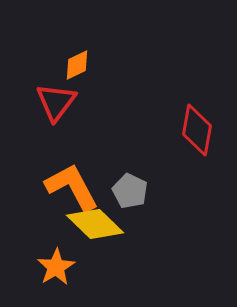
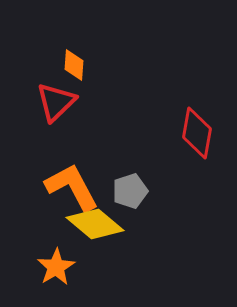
orange diamond: moved 3 px left; rotated 60 degrees counterclockwise
red triangle: rotated 9 degrees clockwise
red diamond: moved 3 px down
gray pentagon: rotated 28 degrees clockwise
yellow diamond: rotated 4 degrees counterclockwise
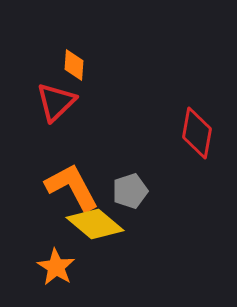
orange star: rotated 9 degrees counterclockwise
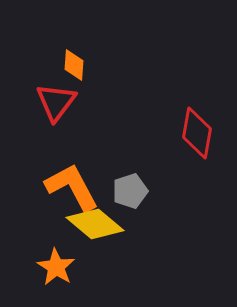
red triangle: rotated 9 degrees counterclockwise
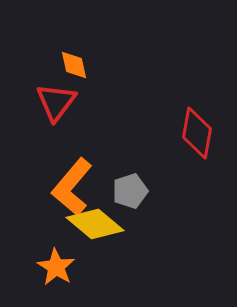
orange diamond: rotated 16 degrees counterclockwise
orange L-shape: rotated 112 degrees counterclockwise
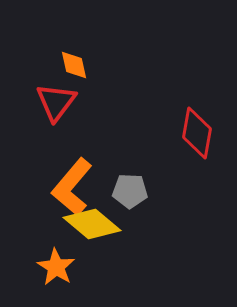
gray pentagon: rotated 20 degrees clockwise
yellow diamond: moved 3 px left
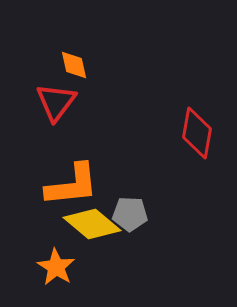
orange L-shape: moved 2 px up; rotated 136 degrees counterclockwise
gray pentagon: moved 23 px down
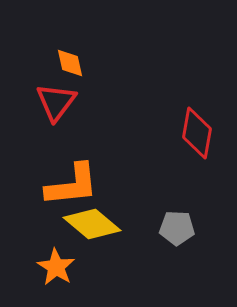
orange diamond: moved 4 px left, 2 px up
gray pentagon: moved 47 px right, 14 px down
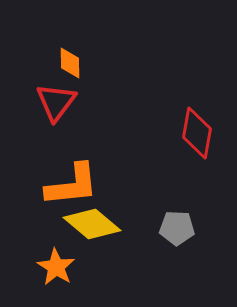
orange diamond: rotated 12 degrees clockwise
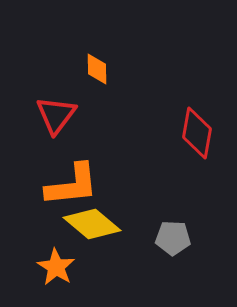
orange diamond: moved 27 px right, 6 px down
red triangle: moved 13 px down
gray pentagon: moved 4 px left, 10 px down
